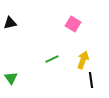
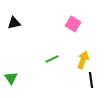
black triangle: moved 4 px right
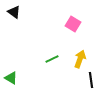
black triangle: moved 11 px up; rotated 48 degrees clockwise
yellow arrow: moved 3 px left, 1 px up
green triangle: rotated 24 degrees counterclockwise
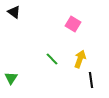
green line: rotated 72 degrees clockwise
green triangle: rotated 32 degrees clockwise
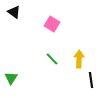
pink square: moved 21 px left
yellow arrow: moved 1 px left; rotated 18 degrees counterclockwise
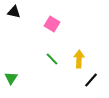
black triangle: rotated 24 degrees counterclockwise
black line: rotated 49 degrees clockwise
